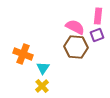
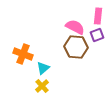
cyan triangle: rotated 16 degrees clockwise
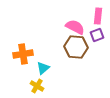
orange cross: rotated 30 degrees counterclockwise
yellow cross: moved 5 px left; rotated 16 degrees counterclockwise
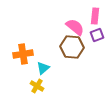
pink rectangle: moved 3 px left
pink semicircle: rotated 12 degrees clockwise
brown hexagon: moved 4 px left
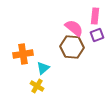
pink semicircle: moved 1 px left, 1 px down
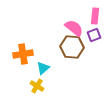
purple square: moved 3 px left
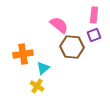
pink rectangle: moved 1 px left, 1 px up
pink semicircle: moved 15 px left, 3 px up
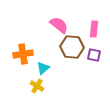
pink rectangle: moved 14 px down
purple square: moved 20 px down; rotated 32 degrees clockwise
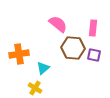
pink semicircle: moved 1 px left, 1 px up
pink rectangle: moved 1 px left, 1 px up
brown hexagon: moved 1 px right, 1 px down
orange cross: moved 4 px left
yellow cross: moved 2 px left, 2 px down
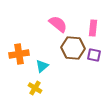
cyan triangle: moved 1 px left, 2 px up
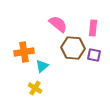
orange cross: moved 5 px right, 2 px up
